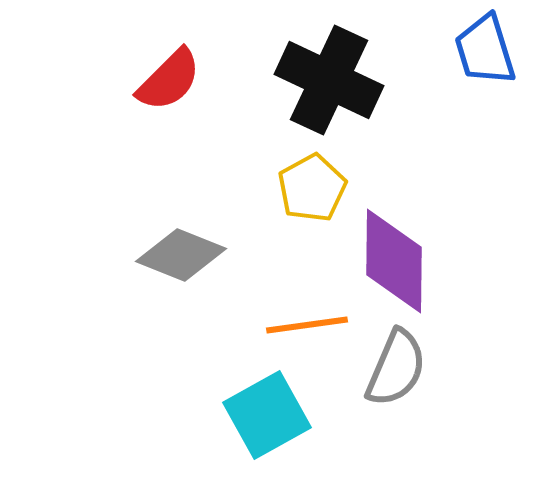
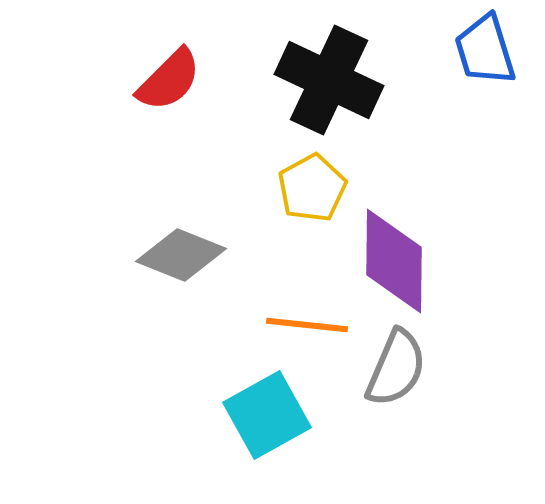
orange line: rotated 14 degrees clockwise
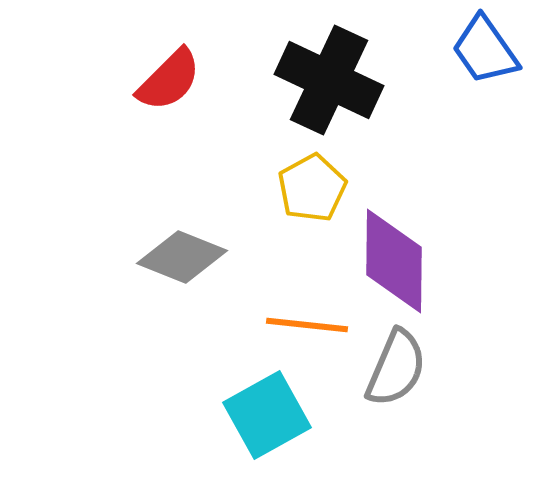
blue trapezoid: rotated 18 degrees counterclockwise
gray diamond: moved 1 px right, 2 px down
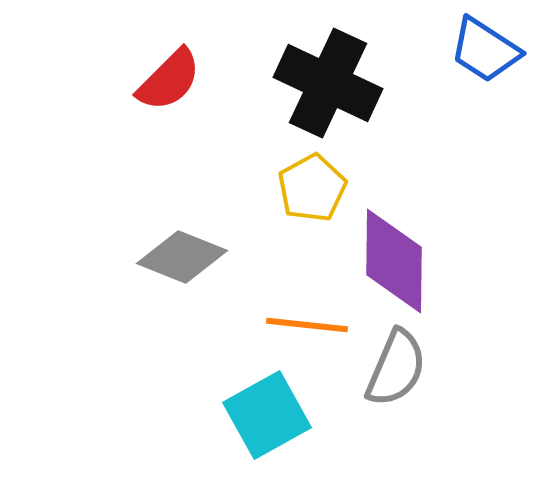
blue trapezoid: rotated 22 degrees counterclockwise
black cross: moved 1 px left, 3 px down
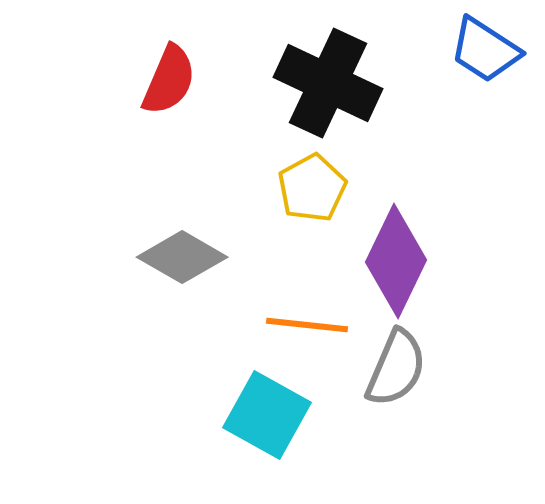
red semicircle: rotated 22 degrees counterclockwise
gray diamond: rotated 8 degrees clockwise
purple diamond: moved 2 px right; rotated 25 degrees clockwise
cyan square: rotated 32 degrees counterclockwise
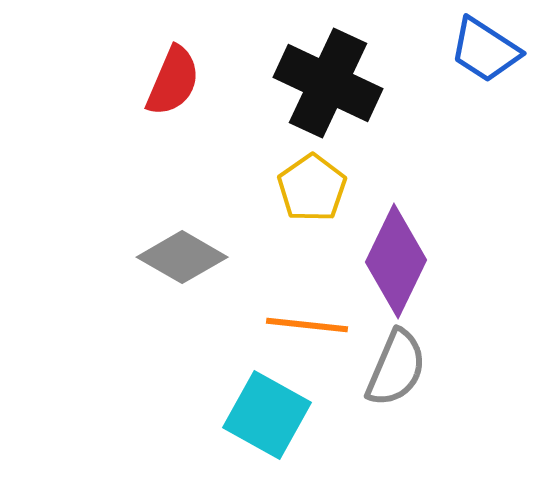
red semicircle: moved 4 px right, 1 px down
yellow pentagon: rotated 6 degrees counterclockwise
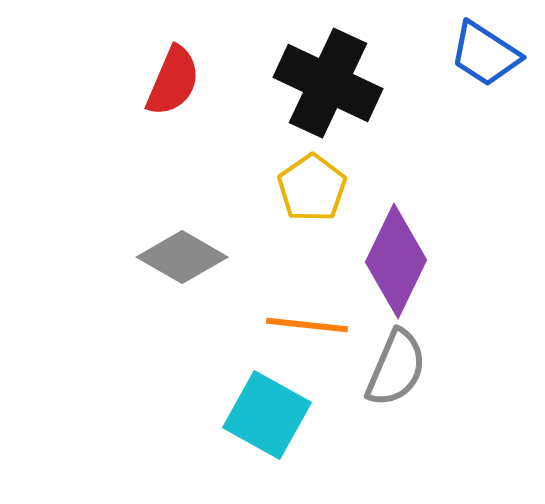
blue trapezoid: moved 4 px down
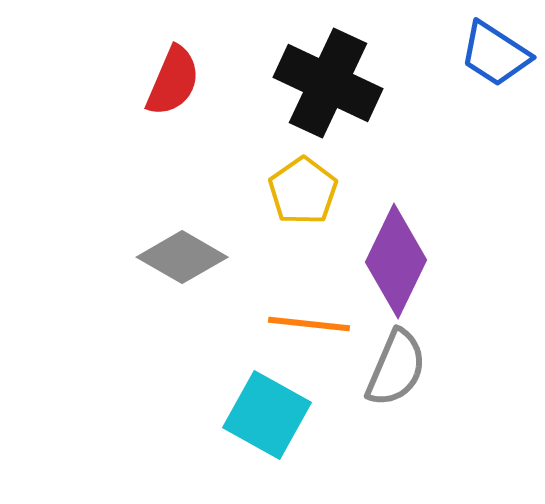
blue trapezoid: moved 10 px right
yellow pentagon: moved 9 px left, 3 px down
orange line: moved 2 px right, 1 px up
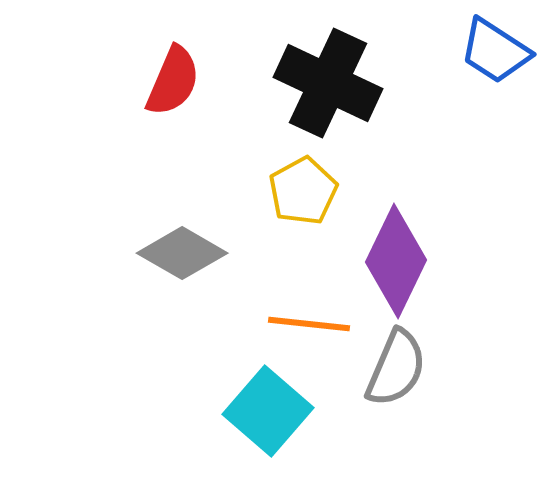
blue trapezoid: moved 3 px up
yellow pentagon: rotated 6 degrees clockwise
gray diamond: moved 4 px up
cyan square: moved 1 px right, 4 px up; rotated 12 degrees clockwise
